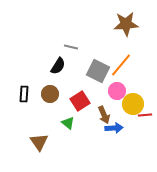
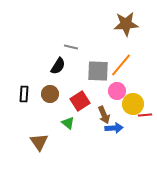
gray square: rotated 25 degrees counterclockwise
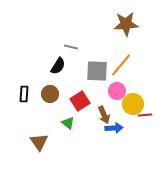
gray square: moved 1 px left
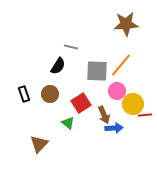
black rectangle: rotated 21 degrees counterclockwise
red square: moved 1 px right, 2 px down
brown triangle: moved 2 px down; rotated 18 degrees clockwise
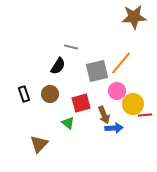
brown star: moved 8 px right, 7 px up
orange line: moved 2 px up
gray square: rotated 15 degrees counterclockwise
red square: rotated 18 degrees clockwise
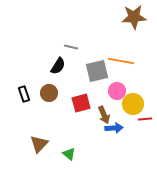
orange line: moved 2 px up; rotated 60 degrees clockwise
brown circle: moved 1 px left, 1 px up
red line: moved 4 px down
green triangle: moved 1 px right, 31 px down
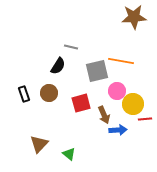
blue arrow: moved 4 px right, 2 px down
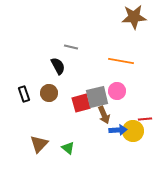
black semicircle: rotated 60 degrees counterclockwise
gray square: moved 26 px down
yellow circle: moved 27 px down
green triangle: moved 1 px left, 6 px up
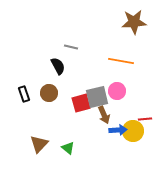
brown star: moved 5 px down
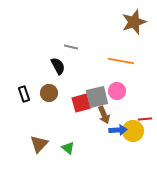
brown star: rotated 15 degrees counterclockwise
